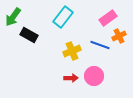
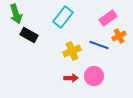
green arrow: moved 3 px right, 3 px up; rotated 54 degrees counterclockwise
blue line: moved 1 px left
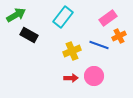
green arrow: moved 1 px down; rotated 102 degrees counterclockwise
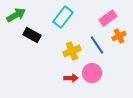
black rectangle: moved 3 px right
blue line: moved 2 px left; rotated 36 degrees clockwise
pink circle: moved 2 px left, 3 px up
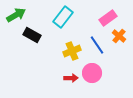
orange cross: rotated 24 degrees counterclockwise
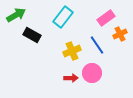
pink rectangle: moved 2 px left
orange cross: moved 1 px right, 2 px up; rotated 24 degrees clockwise
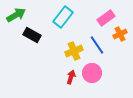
yellow cross: moved 2 px right
red arrow: moved 1 px up; rotated 72 degrees counterclockwise
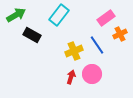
cyan rectangle: moved 4 px left, 2 px up
pink circle: moved 1 px down
